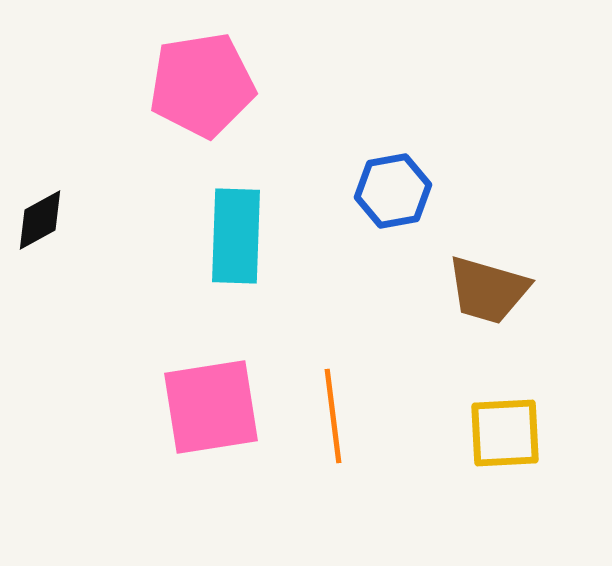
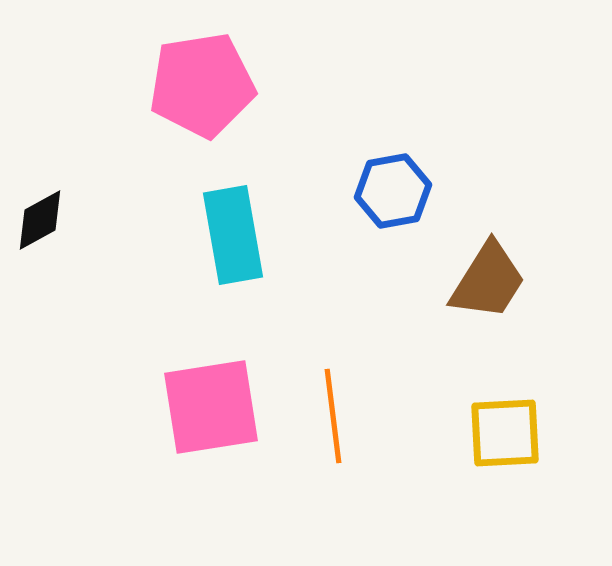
cyan rectangle: moved 3 px left, 1 px up; rotated 12 degrees counterclockwise
brown trapezoid: moved 9 px up; rotated 74 degrees counterclockwise
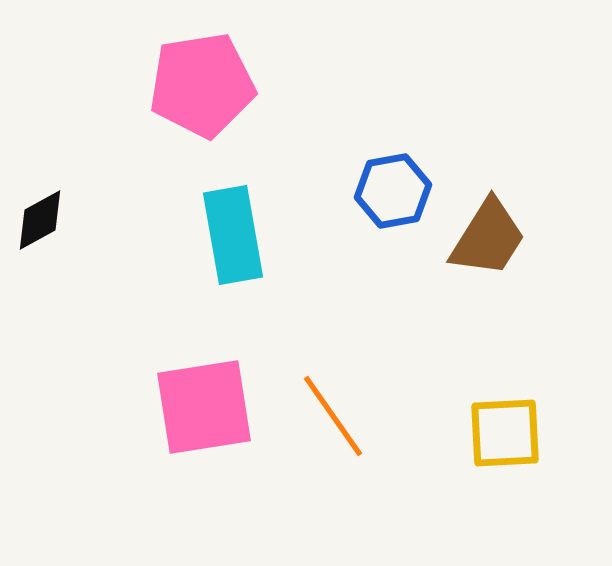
brown trapezoid: moved 43 px up
pink square: moved 7 px left
orange line: rotated 28 degrees counterclockwise
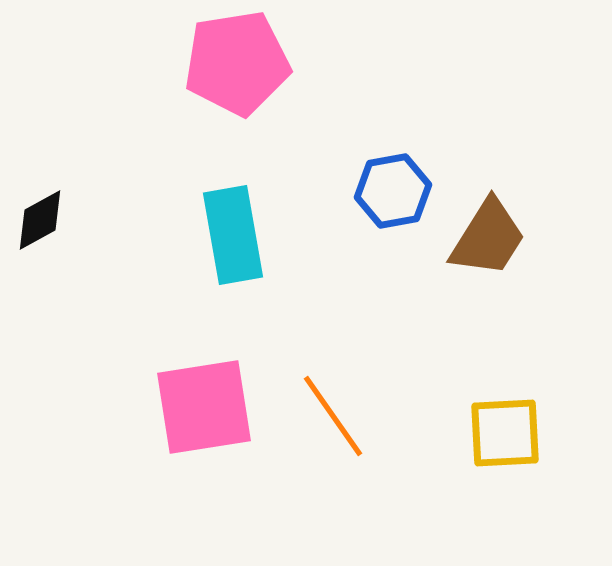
pink pentagon: moved 35 px right, 22 px up
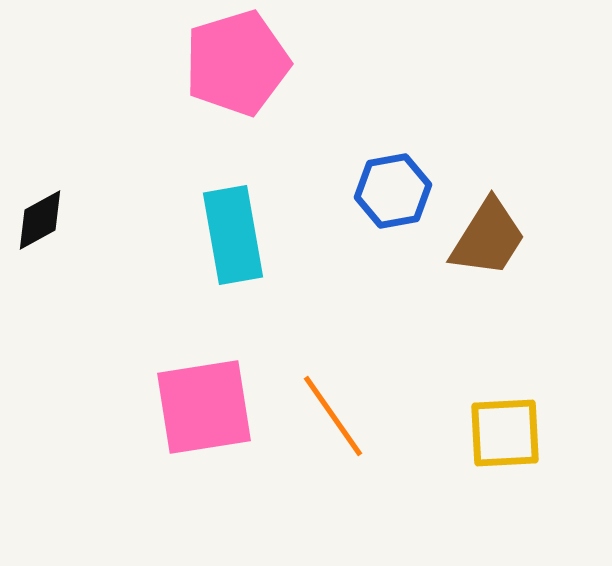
pink pentagon: rotated 8 degrees counterclockwise
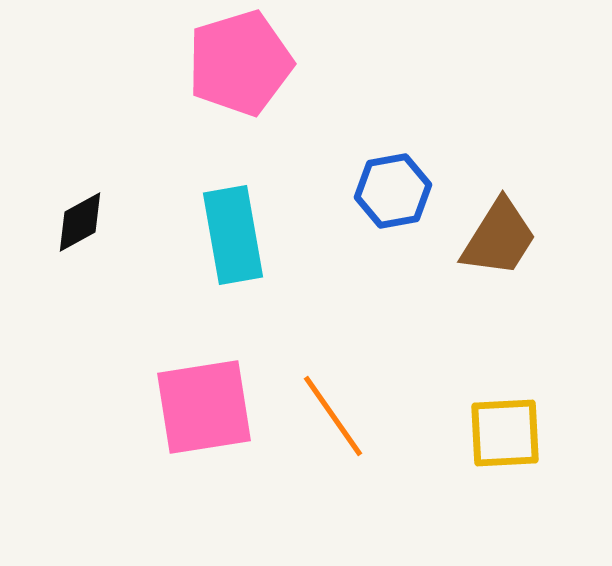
pink pentagon: moved 3 px right
black diamond: moved 40 px right, 2 px down
brown trapezoid: moved 11 px right
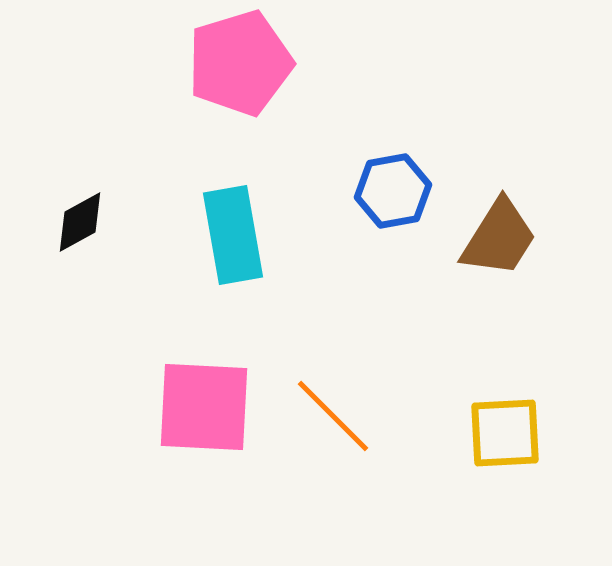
pink square: rotated 12 degrees clockwise
orange line: rotated 10 degrees counterclockwise
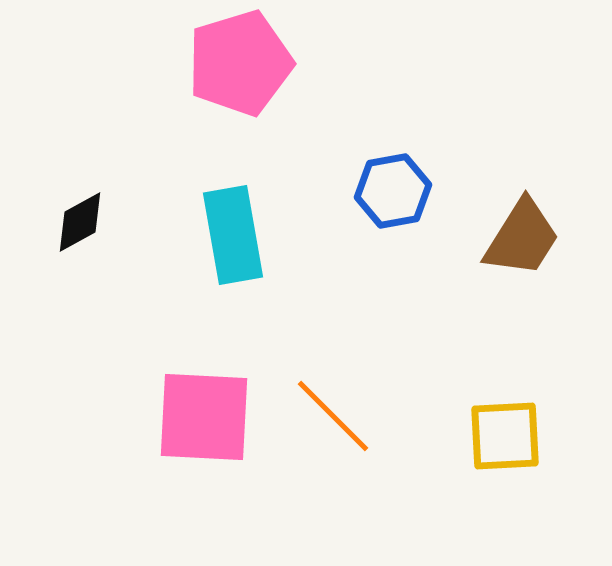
brown trapezoid: moved 23 px right
pink square: moved 10 px down
yellow square: moved 3 px down
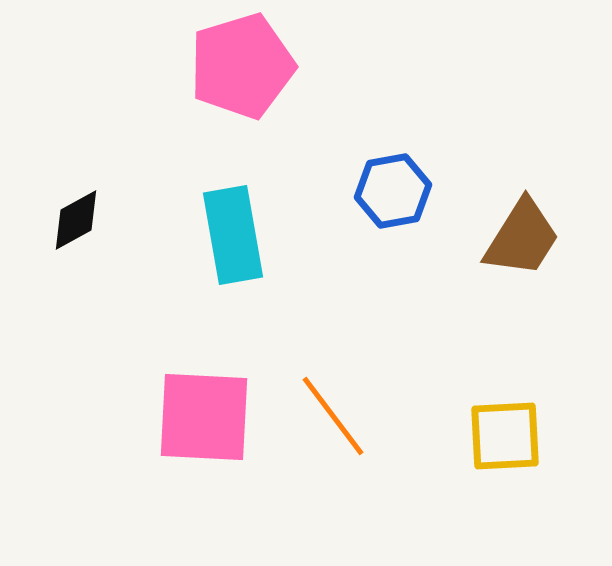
pink pentagon: moved 2 px right, 3 px down
black diamond: moved 4 px left, 2 px up
orange line: rotated 8 degrees clockwise
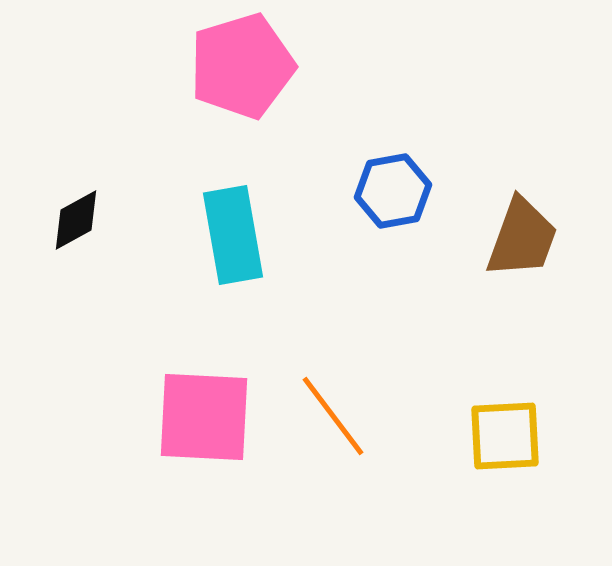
brown trapezoid: rotated 12 degrees counterclockwise
